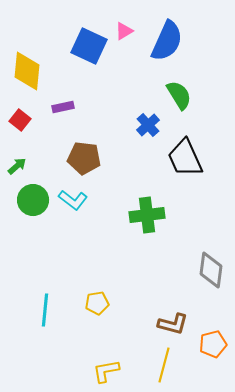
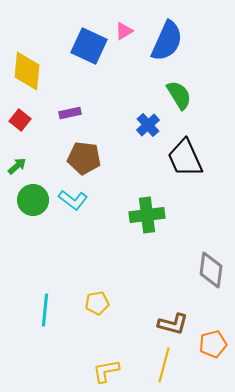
purple rectangle: moved 7 px right, 6 px down
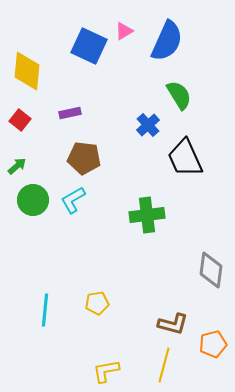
cyan L-shape: rotated 112 degrees clockwise
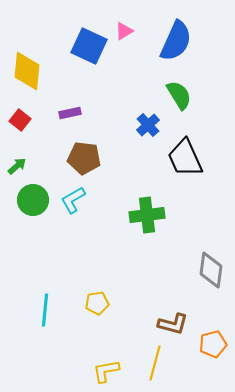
blue semicircle: moved 9 px right
yellow line: moved 9 px left, 2 px up
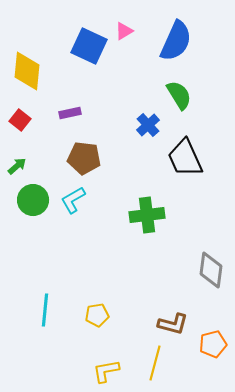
yellow pentagon: moved 12 px down
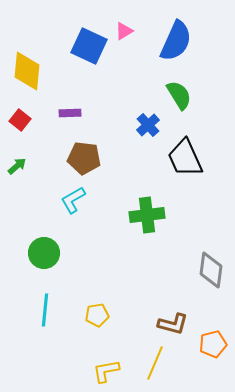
purple rectangle: rotated 10 degrees clockwise
green circle: moved 11 px right, 53 px down
yellow line: rotated 8 degrees clockwise
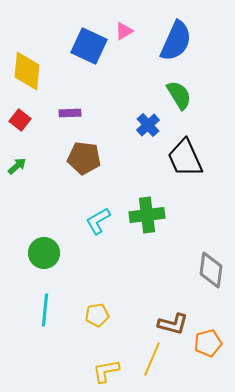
cyan L-shape: moved 25 px right, 21 px down
orange pentagon: moved 5 px left, 1 px up
yellow line: moved 3 px left, 4 px up
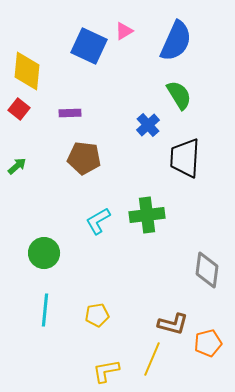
red square: moved 1 px left, 11 px up
black trapezoid: rotated 27 degrees clockwise
gray diamond: moved 4 px left
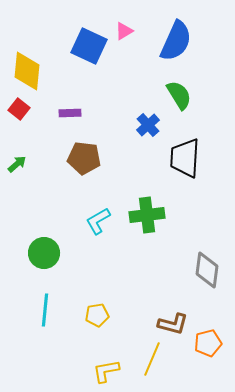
green arrow: moved 2 px up
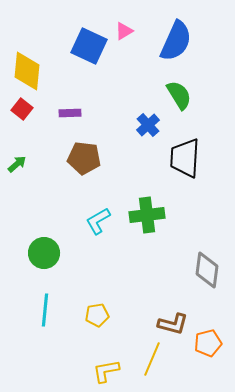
red square: moved 3 px right
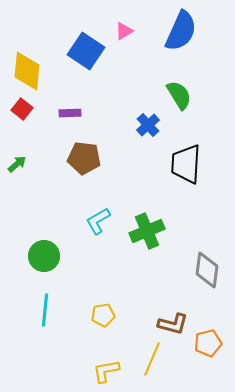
blue semicircle: moved 5 px right, 10 px up
blue square: moved 3 px left, 5 px down; rotated 9 degrees clockwise
black trapezoid: moved 1 px right, 6 px down
green cross: moved 16 px down; rotated 16 degrees counterclockwise
green circle: moved 3 px down
yellow pentagon: moved 6 px right
